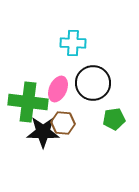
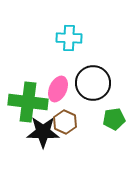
cyan cross: moved 4 px left, 5 px up
brown hexagon: moved 2 px right, 1 px up; rotated 20 degrees clockwise
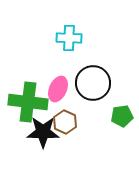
green pentagon: moved 8 px right, 3 px up
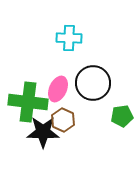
brown hexagon: moved 2 px left, 2 px up
